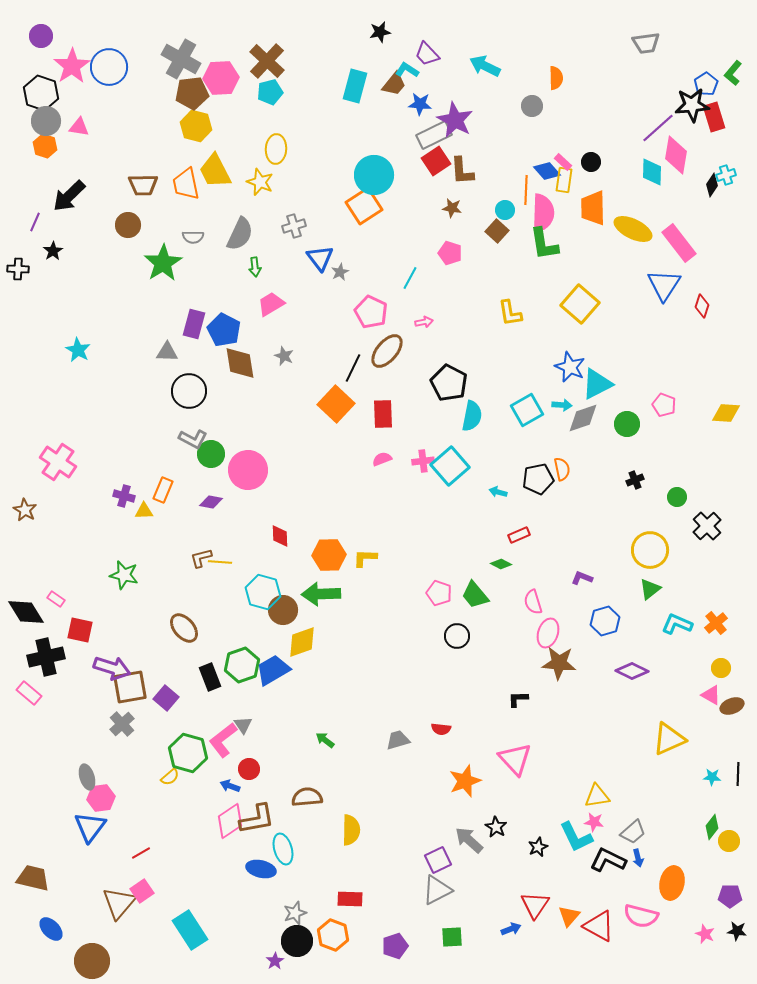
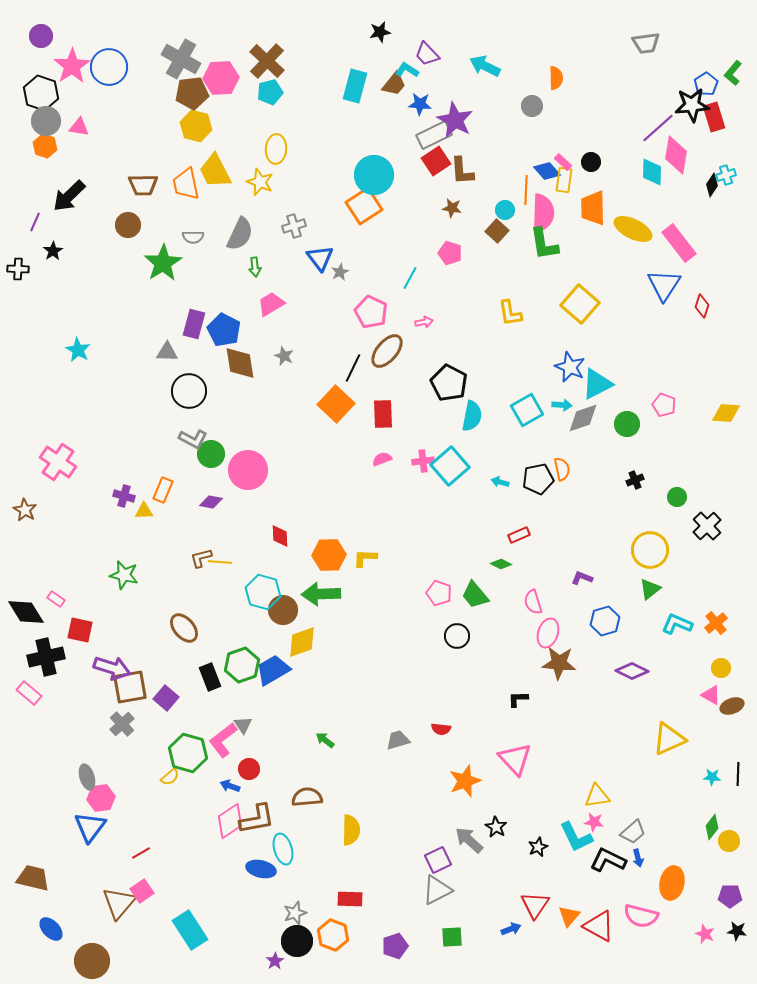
cyan arrow at (498, 492): moved 2 px right, 10 px up
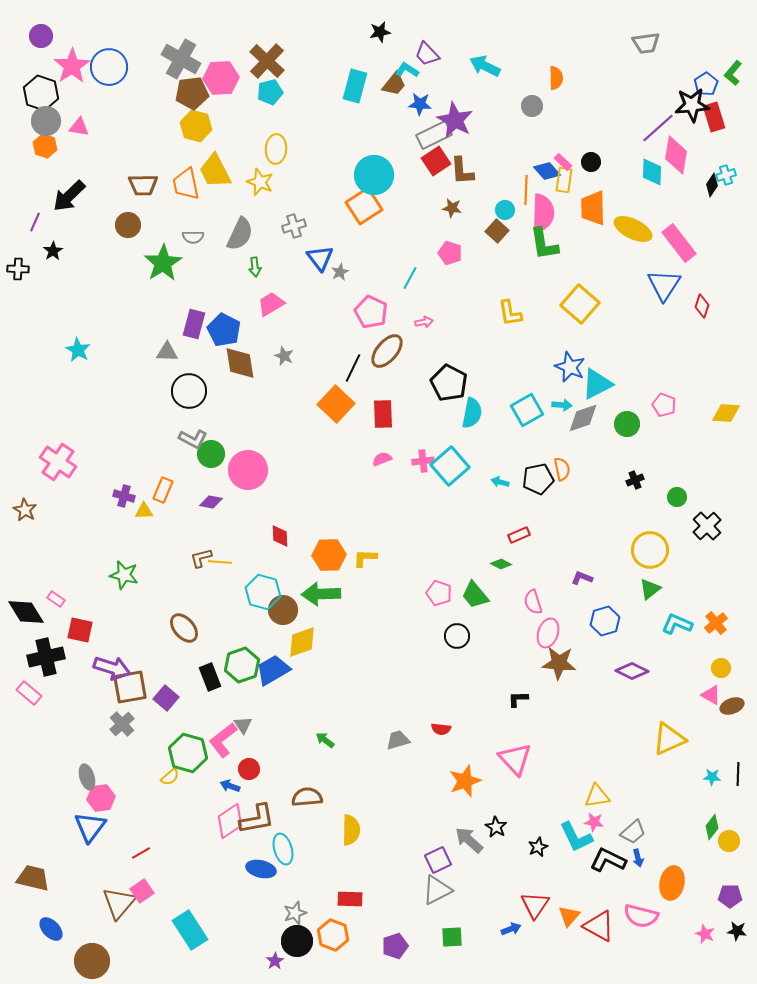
cyan semicircle at (472, 416): moved 3 px up
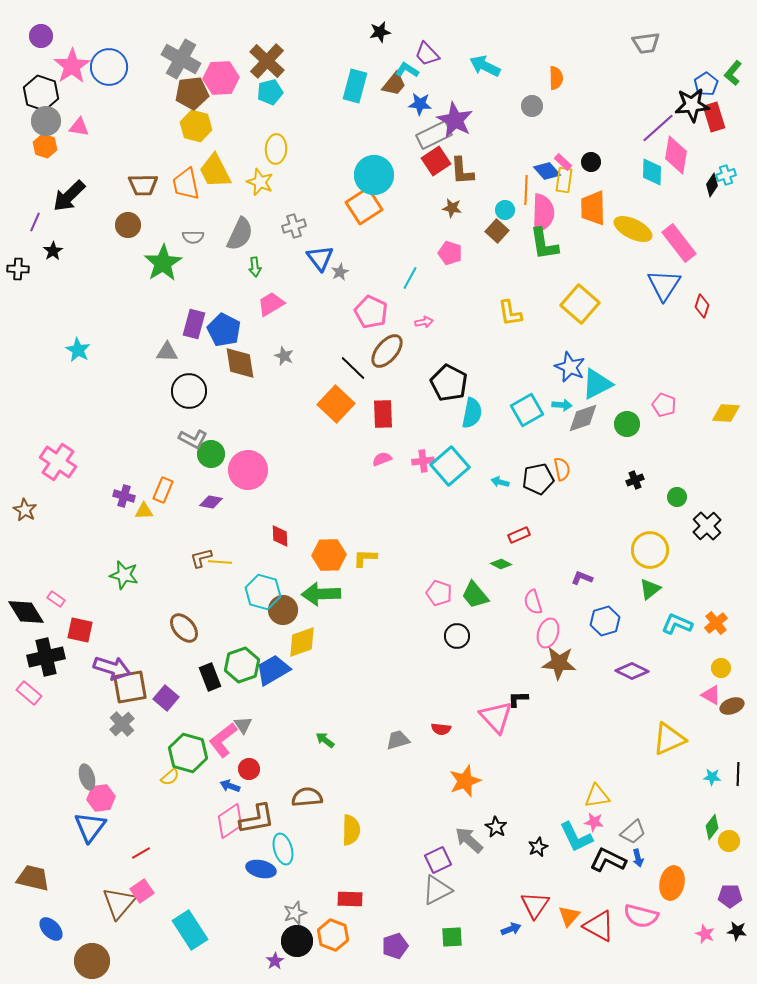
black line at (353, 368): rotated 72 degrees counterclockwise
pink triangle at (515, 759): moved 19 px left, 42 px up
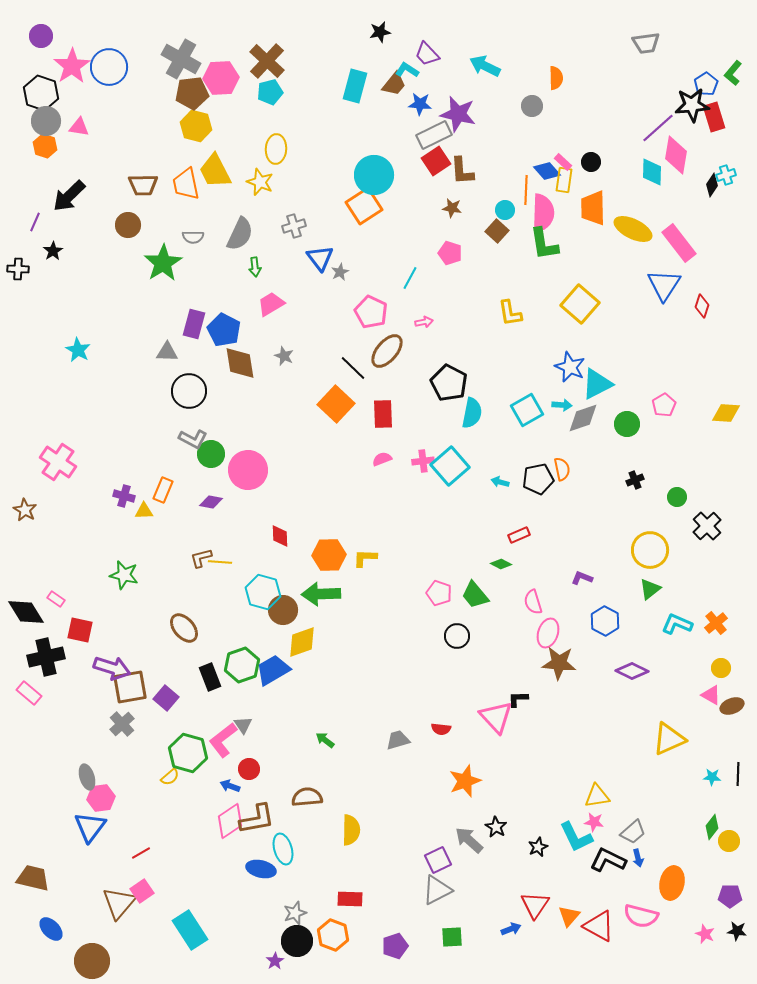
purple star at (455, 120): moved 3 px right, 6 px up; rotated 15 degrees counterclockwise
pink pentagon at (664, 405): rotated 20 degrees clockwise
blue hexagon at (605, 621): rotated 16 degrees counterclockwise
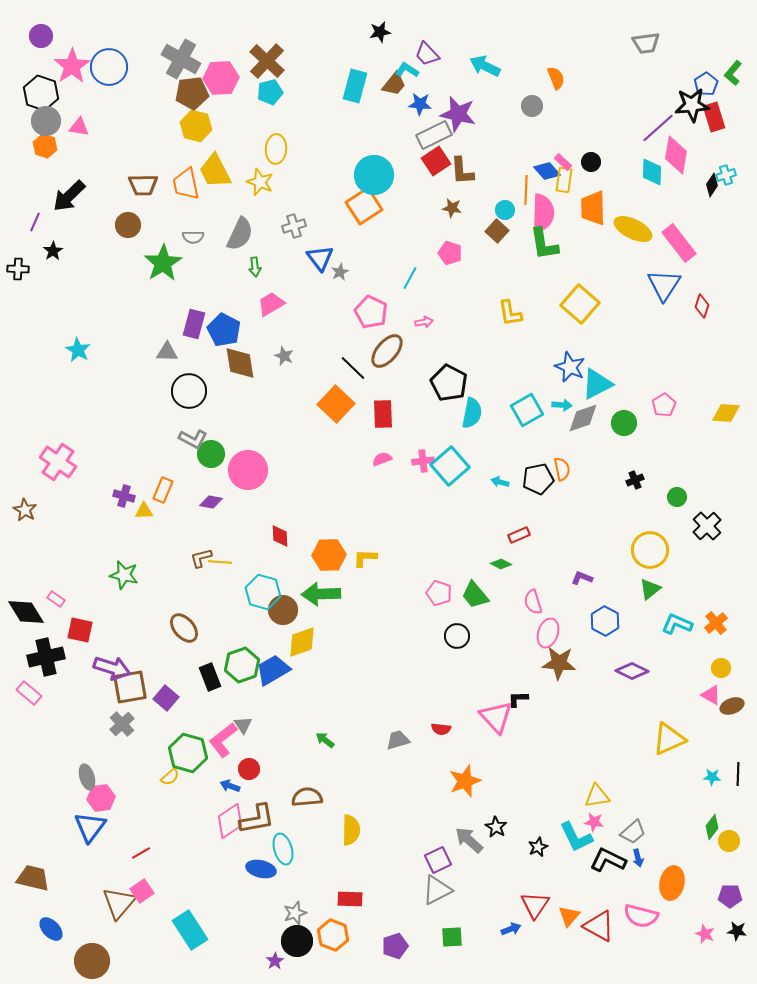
orange semicircle at (556, 78): rotated 20 degrees counterclockwise
green circle at (627, 424): moved 3 px left, 1 px up
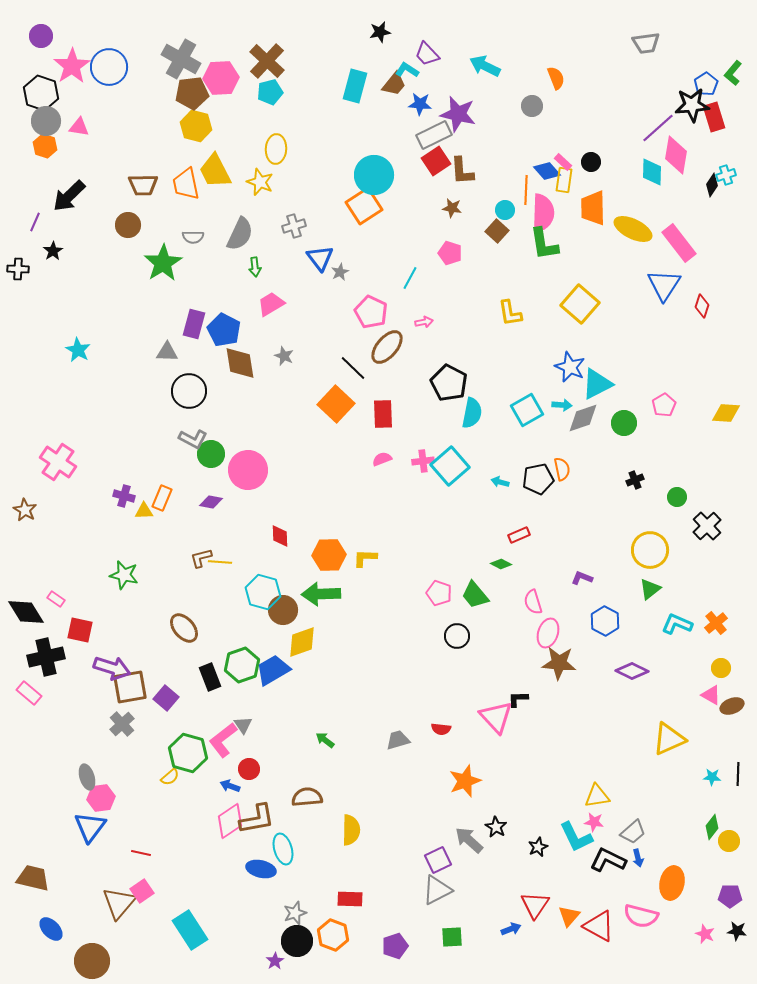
brown ellipse at (387, 351): moved 4 px up
orange rectangle at (163, 490): moved 1 px left, 8 px down
red line at (141, 853): rotated 42 degrees clockwise
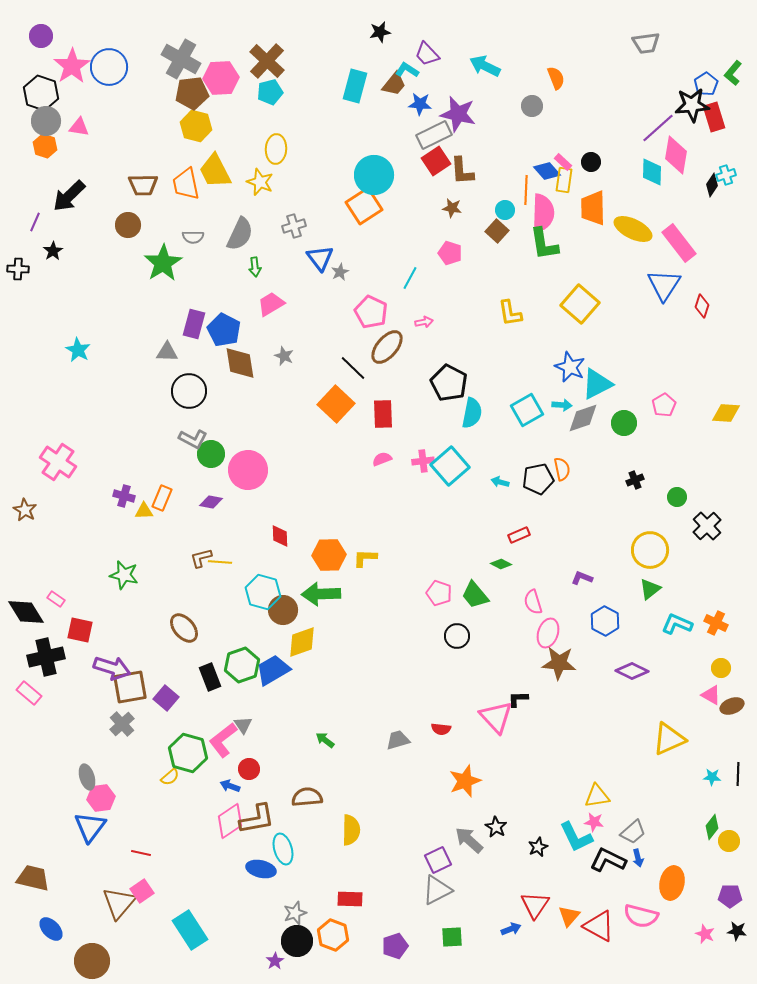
orange cross at (716, 623): rotated 25 degrees counterclockwise
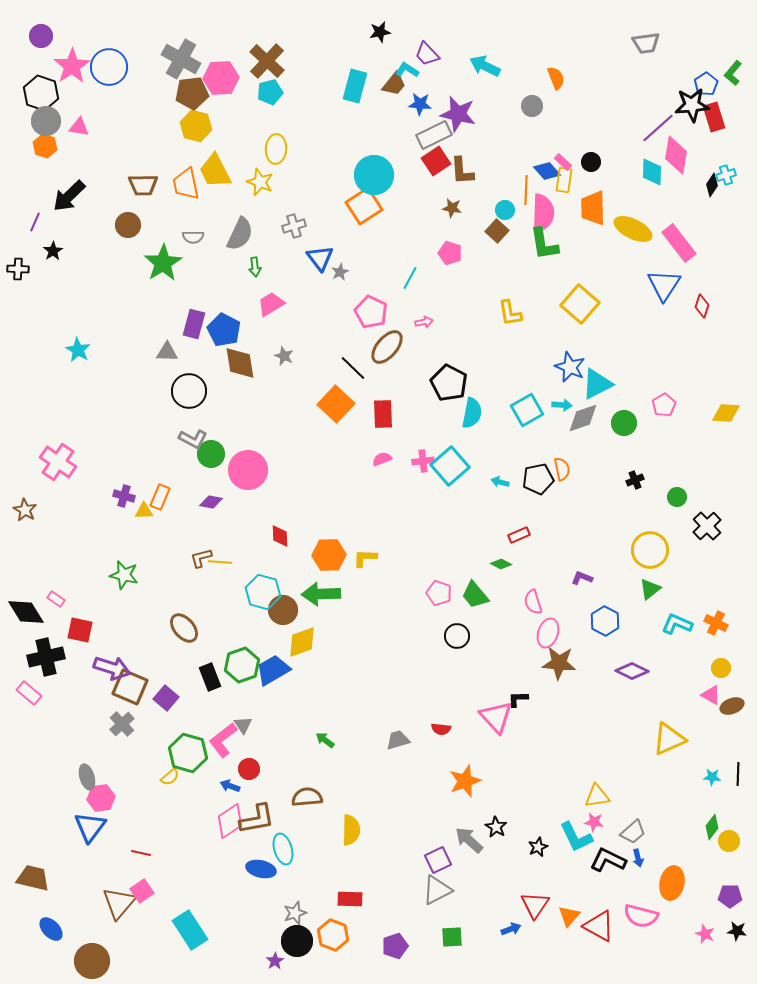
orange rectangle at (162, 498): moved 2 px left, 1 px up
brown square at (130, 687): rotated 33 degrees clockwise
